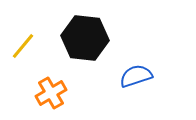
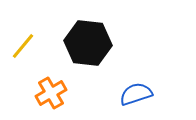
black hexagon: moved 3 px right, 5 px down
blue semicircle: moved 18 px down
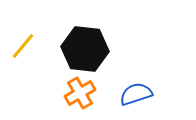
black hexagon: moved 3 px left, 6 px down
orange cross: moved 29 px right
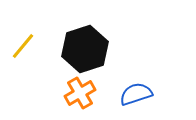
black hexagon: rotated 24 degrees counterclockwise
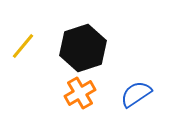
black hexagon: moved 2 px left, 1 px up
blue semicircle: rotated 16 degrees counterclockwise
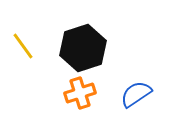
yellow line: rotated 76 degrees counterclockwise
orange cross: rotated 12 degrees clockwise
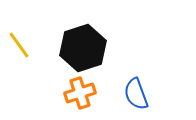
yellow line: moved 4 px left, 1 px up
blue semicircle: rotated 76 degrees counterclockwise
